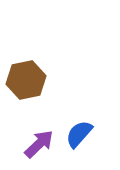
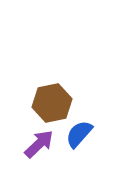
brown hexagon: moved 26 px right, 23 px down
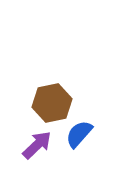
purple arrow: moved 2 px left, 1 px down
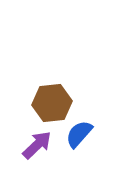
brown hexagon: rotated 6 degrees clockwise
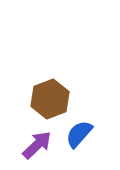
brown hexagon: moved 2 px left, 4 px up; rotated 15 degrees counterclockwise
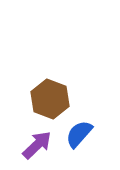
brown hexagon: rotated 18 degrees counterclockwise
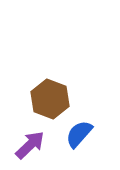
purple arrow: moved 7 px left
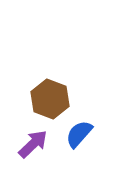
purple arrow: moved 3 px right, 1 px up
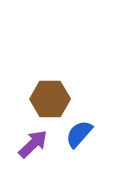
brown hexagon: rotated 21 degrees counterclockwise
